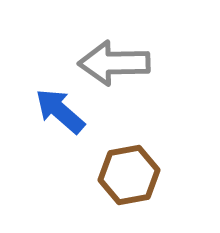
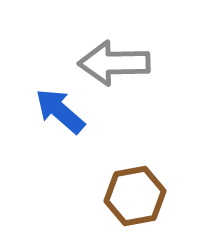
brown hexagon: moved 6 px right, 21 px down
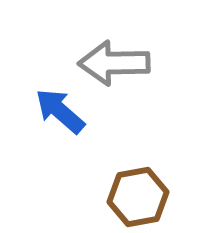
brown hexagon: moved 3 px right, 1 px down
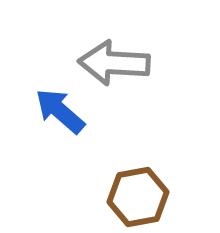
gray arrow: rotated 4 degrees clockwise
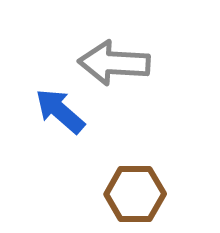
brown hexagon: moved 3 px left, 3 px up; rotated 10 degrees clockwise
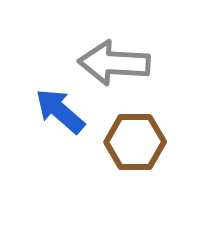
brown hexagon: moved 52 px up
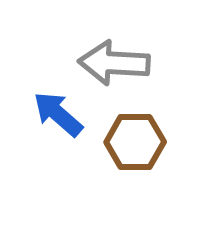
blue arrow: moved 2 px left, 3 px down
